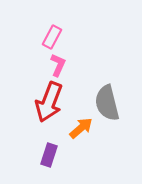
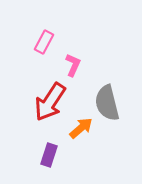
pink rectangle: moved 8 px left, 5 px down
pink L-shape: moved 15 px right
red arrow: moved 1 px right; rotated 12 degrees clockwise
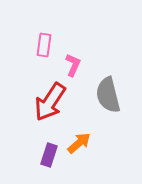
pink rectangle: moved 3 px down; rotated 20 degrees counterclockwise
gray semicircle: moved 1 px right, 8 px up
orange arrow: moved 2 px left, 15 px down
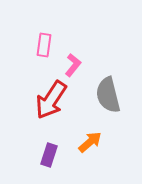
pink L-shape: rotated 15 degrees clockwise
red arrow: moved 1 px right, 2 px up
orange arrow: moved 11 px right, 1 px up
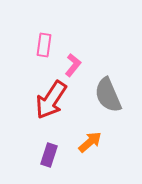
gray semicircle: rotated 9 degrees counterclockwise
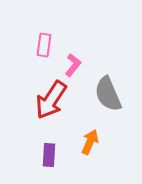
gray semicircle: moved 1 px up
orange arrow: rotated 25 degrees counterclockwise
purple rectangle: rotated 15 degrees counterclockwise
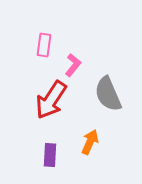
purple rectangle: moved 1 px right
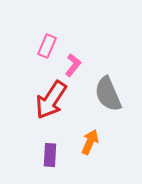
pink rectangle: moved 3 px right, 1 px down; rotated 15 degrees clockwise
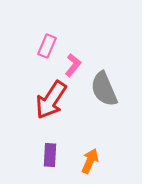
gray semicircle: moved 4 px left, 5 px up
orange arrow: moved 19 px down
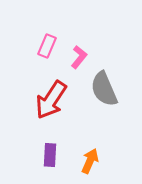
pink L-shape: moved 6 px right, 8 px up
